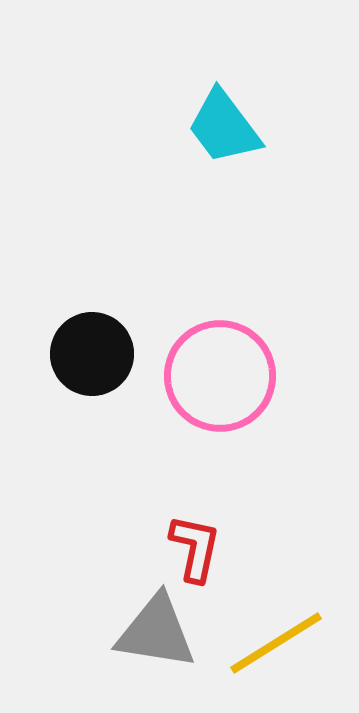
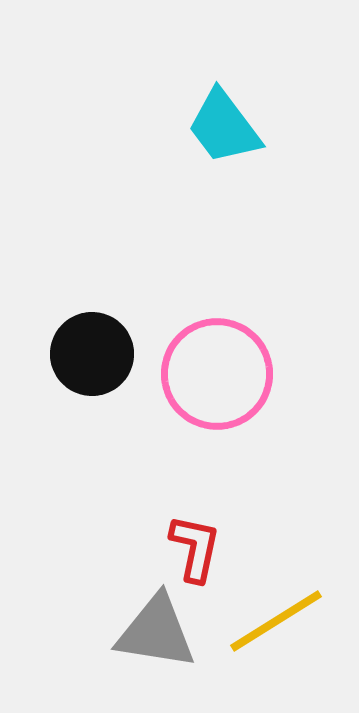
pink circle: moved 3 px left, 2 px up
yellow line: moved 22 px up
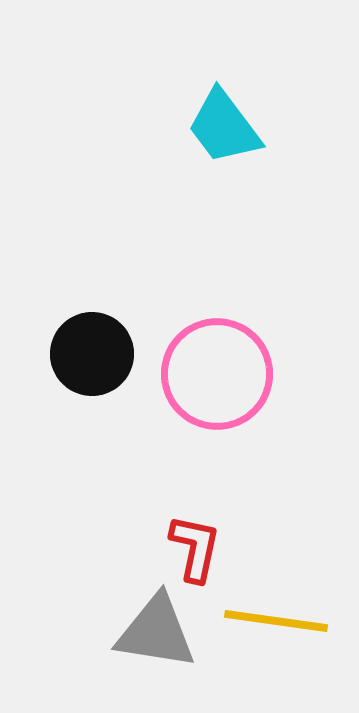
yellow line: rotated 40 degrees clockwise
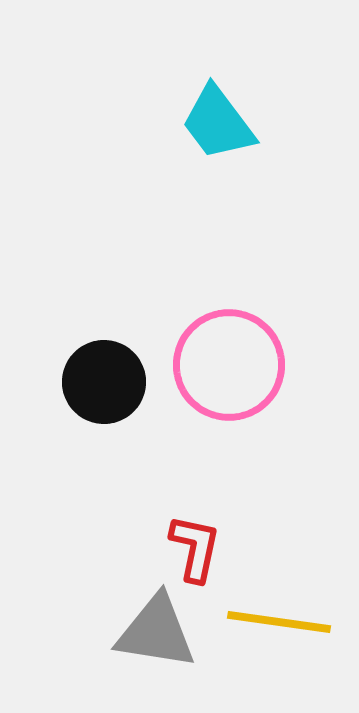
cyan trapezoid: moved 6 px left, 4 px up
black circle: moved 12 px right, 28 px down
pink circle: moved 12 px right, 9 px up
yellow line: moved 3 px right, 1 px down
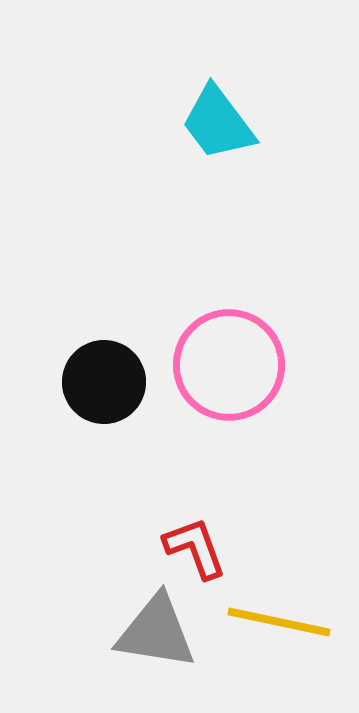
red L-shape: rotated 32 degrees counterclockwise
yellow line: rotated 4 degrees clockwise
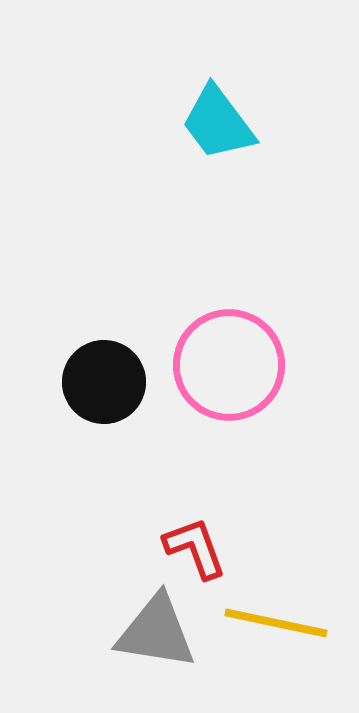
yellow line: moved 3 px left, 1 px down
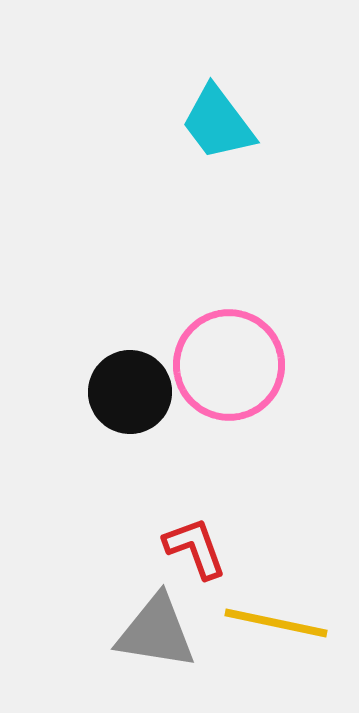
black circle: moved 26 px right, 10 px down
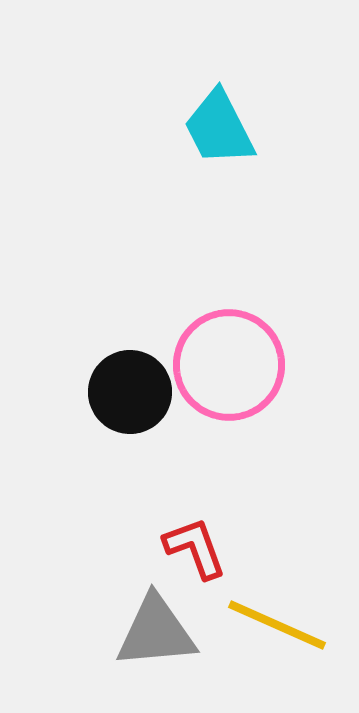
cyan trapezoid: moved 1 px right, 5 px down; rotated 10 degrees clockwise
yellow line: moved 1 px right, 2 px down; rotated 12 degrees clockwise
gray triangle: rotated 14 degrees counterclockwise
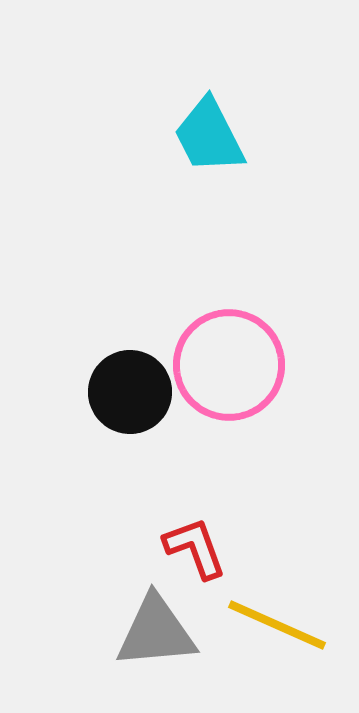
cyan trapezoid: moved 10 px left, 8 px down
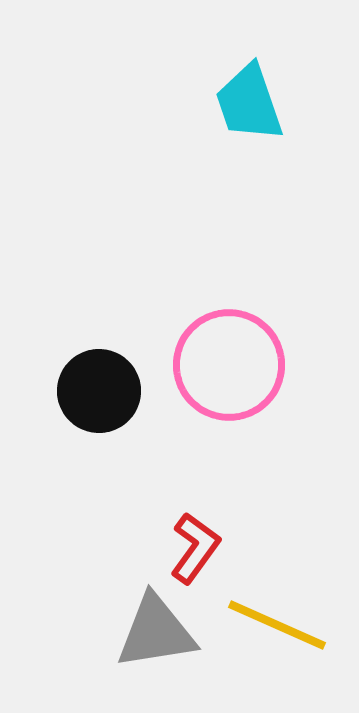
cyan trapezoid: moved 40 px right, 33 px up; rotated 8 degrees clockwise
black circle: moved 31 px left, 1 px up
red L-shape: rotated 56 degrees clockwise
gray triangle: rotated 4 degrees counterclockwise
